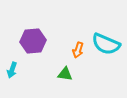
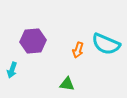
green triangle: moved 2 px right, 10 px down
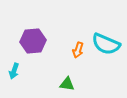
cyan arrow: moved 2 px right, 1 px down
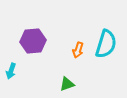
cyan semicircle: rotated 96 degrees counterclockwise
cyan arrow: moved 3 px left
green triangle: rotated 28 degrees counterclockwise
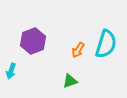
purple hexagon: rotated 15 degrees counterclockwise
orange arrow: rotated 14 degrees clockwise
green triangle: moved 3 px right, 3 px up
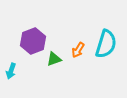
green triangle: moved 16 px left, 22 px up
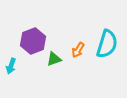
cyan semicircle: moved 1 px right
cyan arrow: moved 5 px up
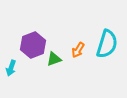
purple hexagon: moved 4 px down
cyan arrow: moved 2 px down
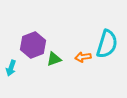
orange arrow: moved 5 px right, 7 px down; rotated 49 degrees clockwise
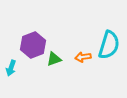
cyan semicircle: moved 2 px right, 1 px down
